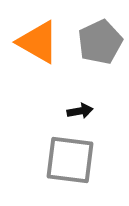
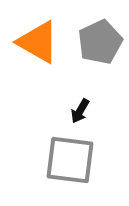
black arrow: rotated 130 degrees clockwise
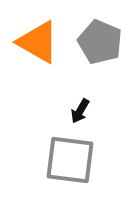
gray pentagon: rotated 24 degrees counterclockwise
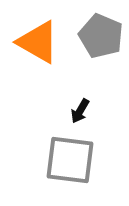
gray pentagon: moved 1 px right, 6 px up
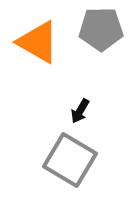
gray pentagon: moved 7 px up; rotated 24 degrees counterclockwise
gray square: rotated 24 degrees clockwise
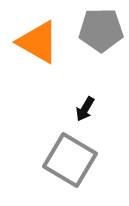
gray pentagon: moved 1 px down
black arrow: moved 5 px right, 2 px up
